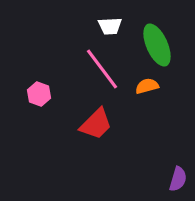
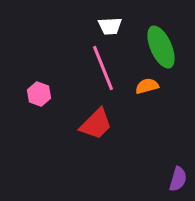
green ellipse: moved 4 px right, 2 px down
pink line: moved 1 px right, 1 px up; rotated 15 degrees clockwise
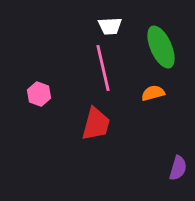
pink line: rotated 9 degrees clockwise
orange semicircle: moved 6 px right, 7 px down
red trapezoid: rotated 30 degrees counterclockwise
purple semicircle: moved 11 px up
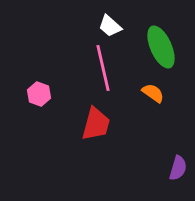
white trapezoid: rotated 45 degrees clockwise
orange semicircle: rotated 50 degrees clockwise
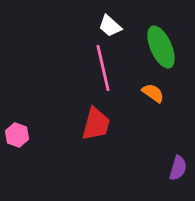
pink hexagon: moved 22 px left, 41 px down
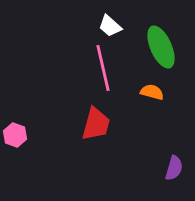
orange semicircle: moved 1 px left, 1 px up; rotated 20 degrees counterclockwise
pink hexagon: moved 2 px left
purple semicircle: moved 4 px left
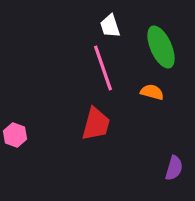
white trapezoid: rotated 30 degrees clockwise
pink line: rotated 6 degrees counterclockwise
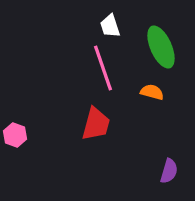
purple semicircle: moved 5 px left, 3 px down
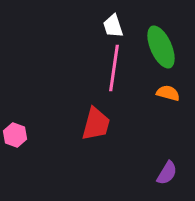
white trapezoid: moved 3 px right
pink line: moved 11 px right; rotated 27 degrees clockwise
orange semicircle: moved 16 px right, 1 px down
purple semicircle: moved 2 px left, 2 px down; rotated 15 degrees clockwise
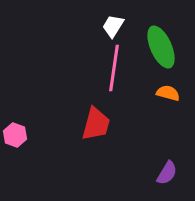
white trapezoid: rotated 50 degrees clockwise
